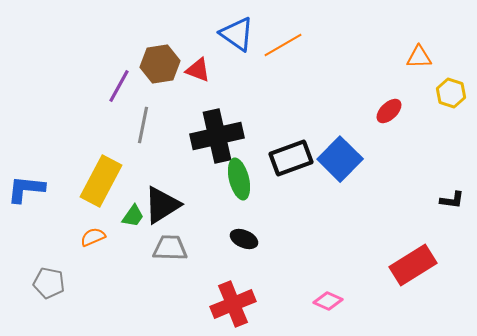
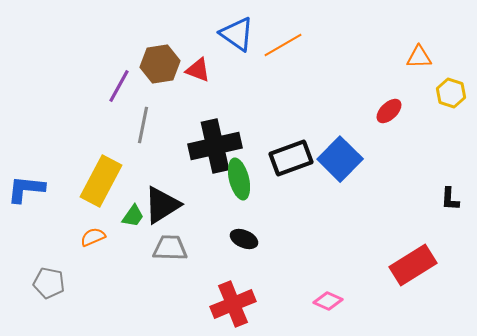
black cross: moved 2 px left, 10 px down
black L-shape: moved 2 px left, 1 px up; rotated 85 degrees clockwise
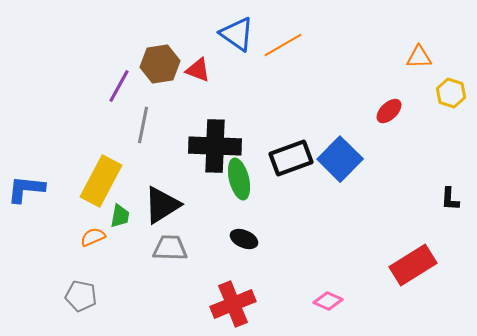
black cross: rotated 15 degrees clockwise
green trapezoid: moved 13 px left; rotated 25 degrees counterclockwise
gray pentagon: moved 32 px right, 13 px down
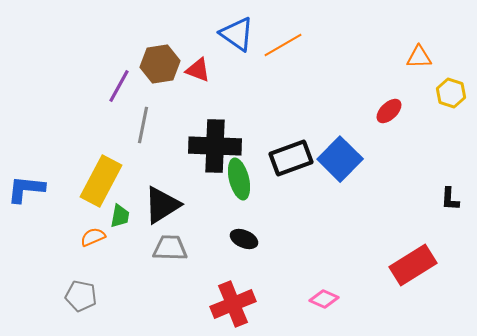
pink diamond: moved 4 px left, 2 px up
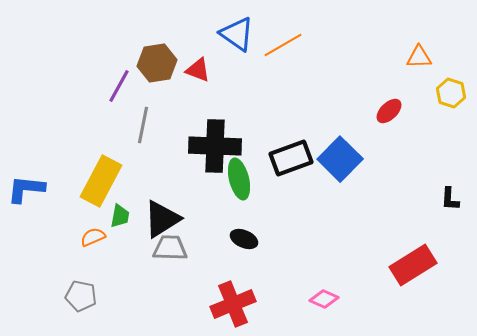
brown hexagon: moved 3 px left, 1 px up
black triangle: moved 14 px down
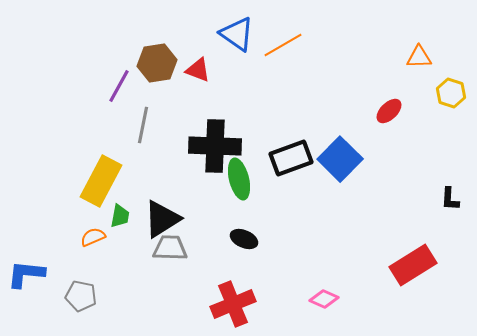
blue L-shape: moved 85 px down
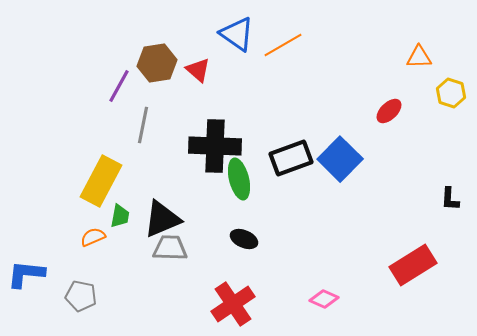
red triangle: rotated 20 degrees clockwise
black triangle: rotated 9 degrees clockwise
red cross: rotated 12 degrees counterclockwise
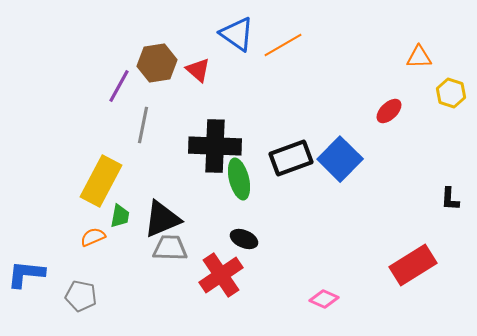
red cross: moved 12 px left, 29 px up
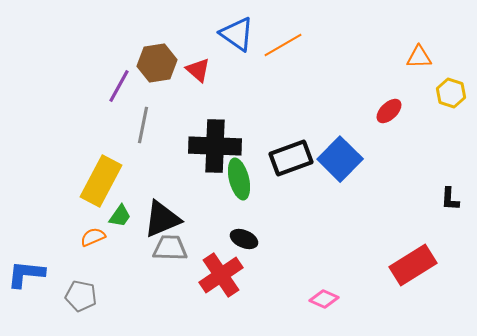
green trapezoid: rotated 25 degrees clockwise
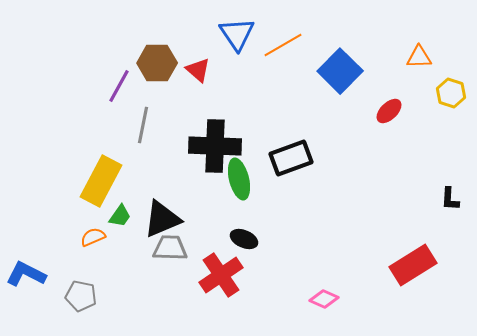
blue triangle: rotated 21 degrees clockwise
brown hexagon: rotated 9 degrees clockwise
blue square: moved 88 px up
blue L-shape: rotated 21 degrees clockwise
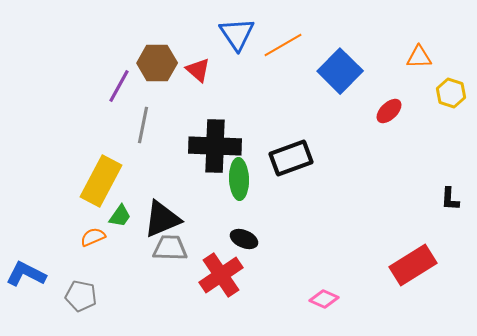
green ellipse: rotated 12 degrees clockwise
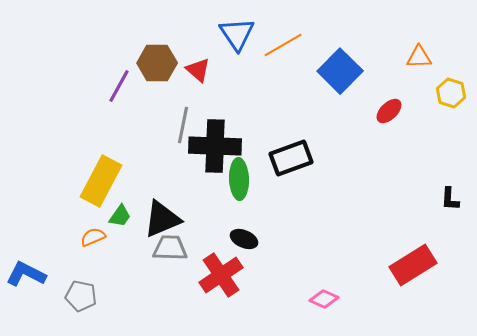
gray line: moved 40 px right
